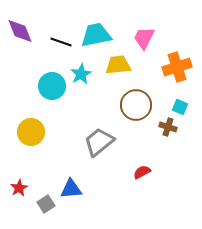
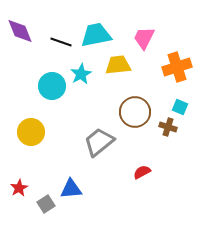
brown circle: moved 1 px left, 7 px down
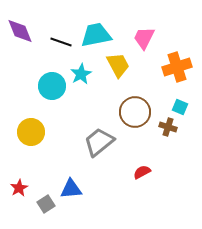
yellow trapezoid: rotated 68 degrees clockwise
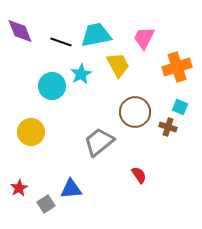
red semicircle: moved 3 px left, 3 px down; rotated 84 degrees clockwise
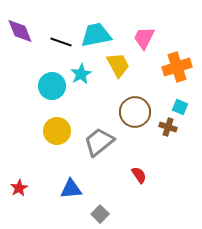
yellow circle: moved 26 px right, 1 px up
gray square: moved 54 px right, 10 px down; rotated 12 degrees counterclockwise
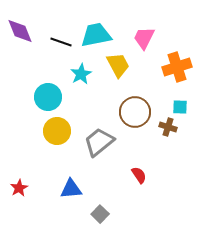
cyan circle: moved 4 px left, 11 px down
cyan square: rotated 21 degrees counterclockwise
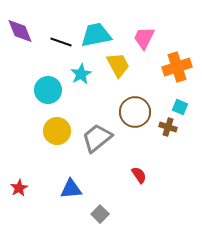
cyan circle: moved 7 px up
cyan square: rotated 21 degrees clockwise
gray trapezoid: moved 2 px left, 4 px up
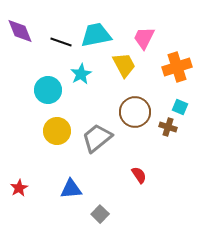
yellow trapezoid: moved 6 px right
